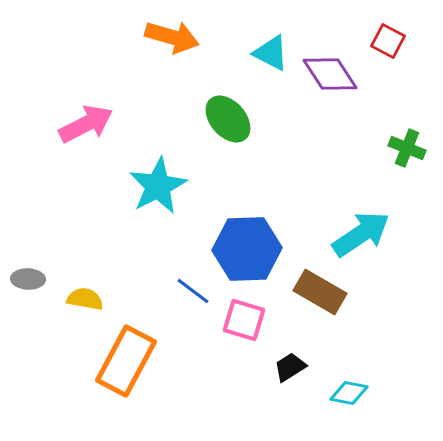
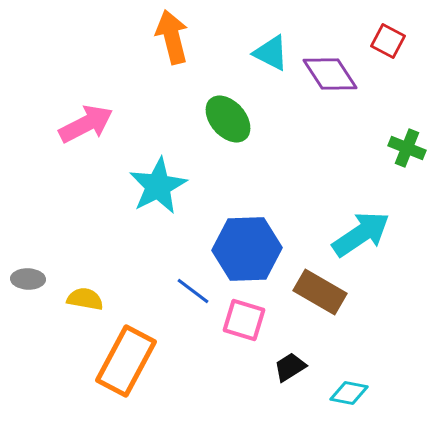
orange arrow: rotated 120 degrees counterclockwise
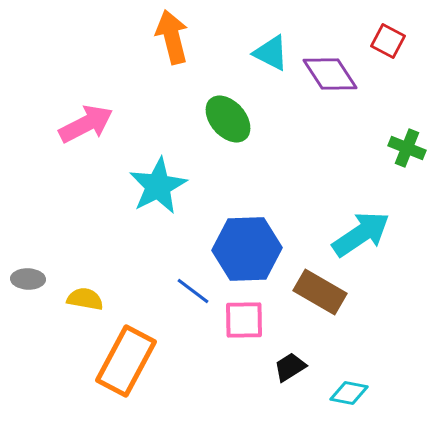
pink square: rotated 18 degrees counterclockwise
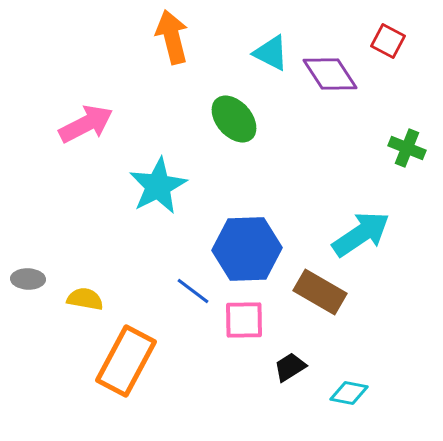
green ellipse: moved 6 px right
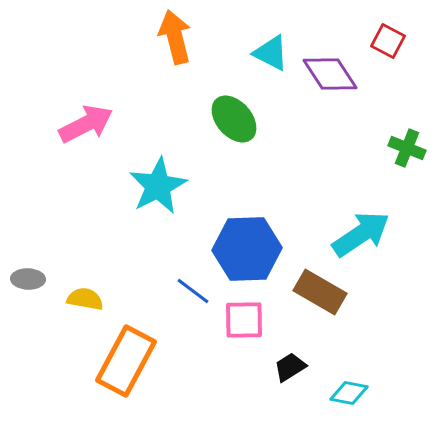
orange arrow: moved 3 px right
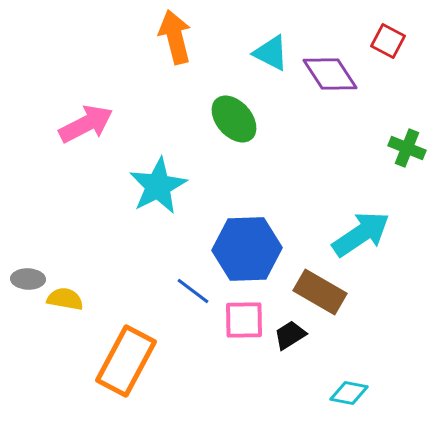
yellow semicircle: moved 20 px left
black trapezoid: moved 32 px up
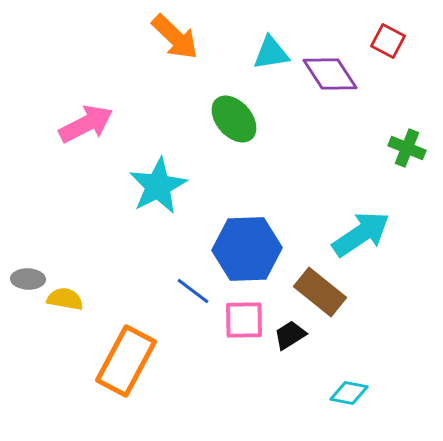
orange arrow: rotated 148 degrees clockwise
cyan triangle: rotated 36 degrees counterclockwise
brown rectangle: rotated 9 degrees clockwise
